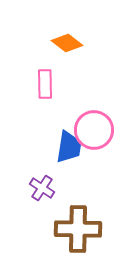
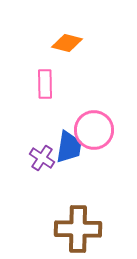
orange diamond: rotated 24 degrees counterclockwise
purple cross: moved 30 px up
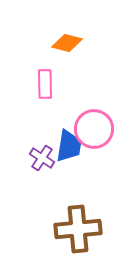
pink circle: moved 1 px up
blue trapezoid: moved 1 px up
brown cross: rotated 6 degrees counterclockwise
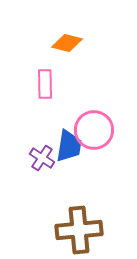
pink circle: moved 1 px down
brown cross: moved 1 px right, 1 px down
